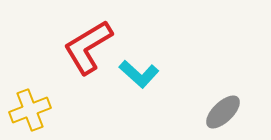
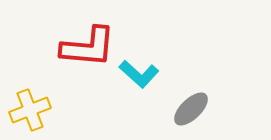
red L-shape: rotated 144 degrees counterclockwise
gray ellipse: moved 32 px left, 3 px up
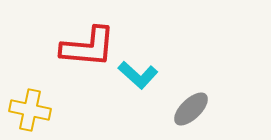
cyan L-shape: moved 1 px left, 1 px down
yellow cross: rotated 33 degrees clockwise
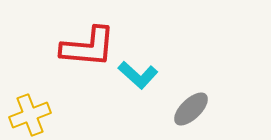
yellow cross: moved 5 px down; rotated 33 degrees counterclockwise
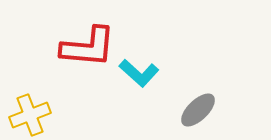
cyan L-shape: moved 1 px right, 2 px up
gray ellipse: moved 7 px right, 1 px down
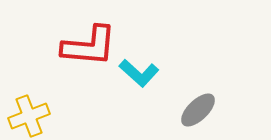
red L-shape: moved 1 px right, 1 px up
yellow cross: moved 1 px left, 1 px down
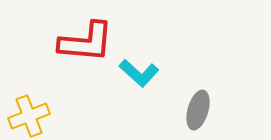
red L-shape: moved 3 px left, 4 px up
gray ellipse: rotated 30 degrees counterclockwise
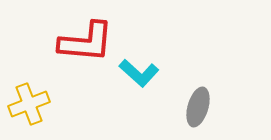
gray ellipse: moved 3 px up
yellow cross: moved 12 px up
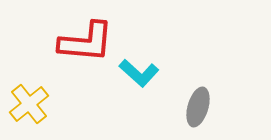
yellow cross: rotated 18 degrees counterclockwise
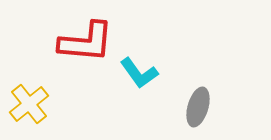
cyan L-shape: rotated 12 degrees clockwise
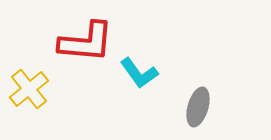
yellow cross: moved 15 px up
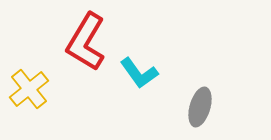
red L-shape: rotated 116 degrees clockwise
gray ellipse: moved 2 px right
